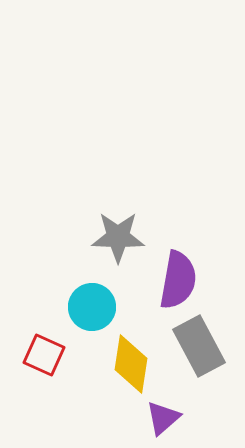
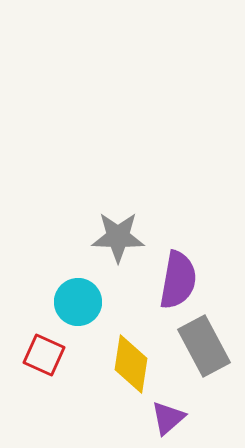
cyan circle: moved 14 px left, 5 px up
gray rectangle: moved 5 px right
purple triangle: moved 5 px right
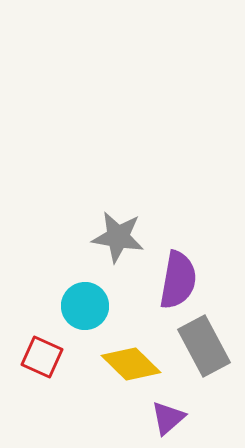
gray star: rotated 8 degrees clockwise
cyan circle: moved 7 px right, 4 px down
red square: moved 2 px left, 2 px down
yellow diamond: rotated 54 degrees counterclockwise
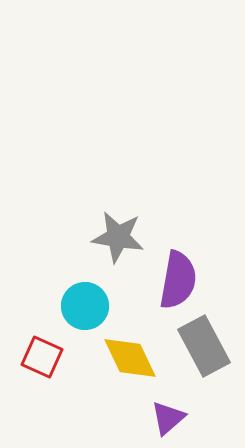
yellow diamond: moved 1 px left, 6 px up; rotated 20 degrees clockwise
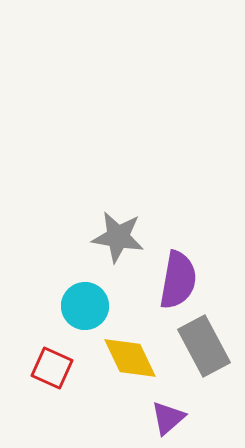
red square: moved 10 px right, 11 px down
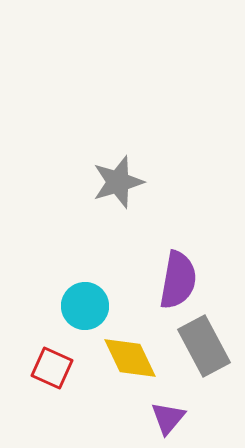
gray star: moved 55 px up; rotated 26 degrees counterclockwise
purple triangle: rotated 9 degrees counterclockwise
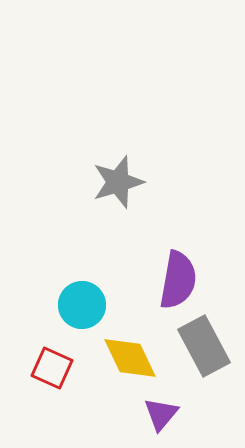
cyan circle: moved 3 px left, 1 px up
purple triangle: moved 7 px left, 4 px up
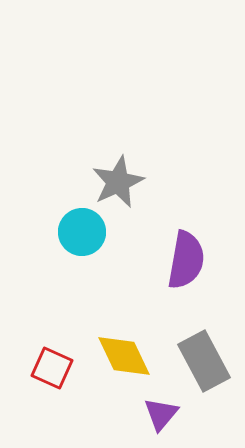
gray star: rotated 8 degrees counterclockwise
purple semicircle: moved 8 px right, 20 px up
cyan circle: moved 73 px up
gray rectangle: moved 15 px down
yellow diamond: moved 6 px left, 2 px up
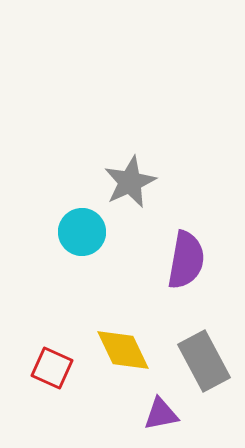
gray star: moved 12 px right
yellow diamond: moved 1 px left, 6 px up
purple triangle: rotated 39 degrees clockwise
